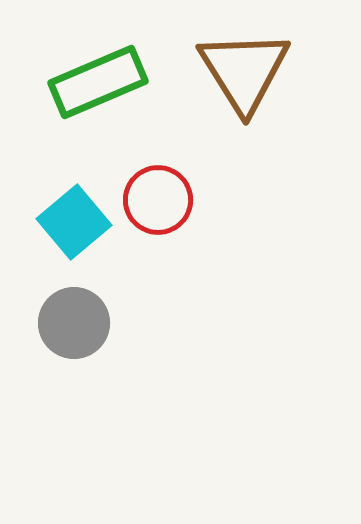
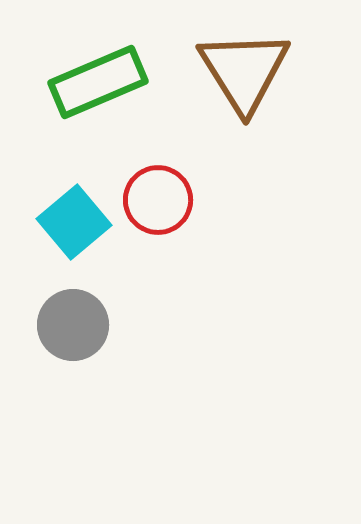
gray circle: moved 1 px left, 2 px down
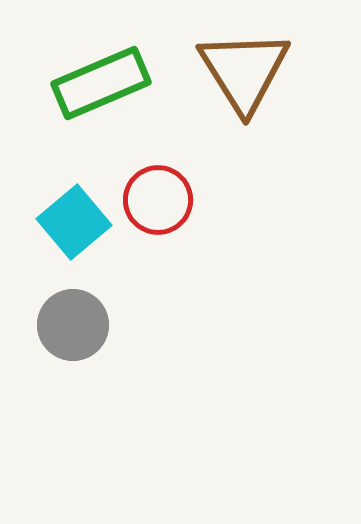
green rectangle: moved 3 px right, 1 px down
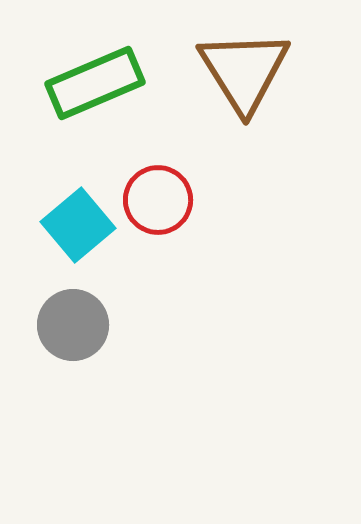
green rectangle: moved 6 px left
cyan square: moved 4 px right, 3 px down
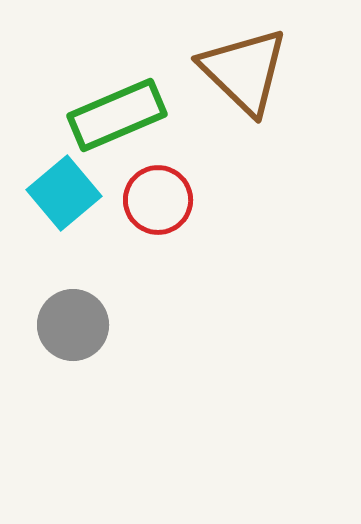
brown triangle: rotated 14 degrees counterclockwise
green rectangle: moved 22 px right, 32 px down
cyan square: moved 14 px left, 32 px up
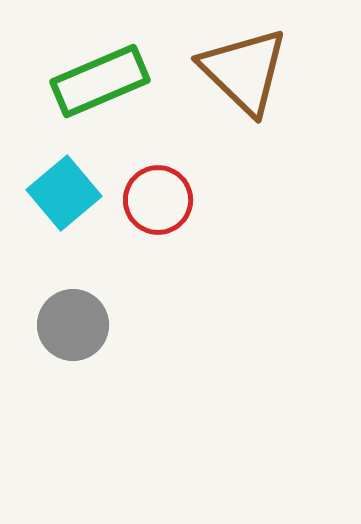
green rectangle: moved 17 px left, 34 px up
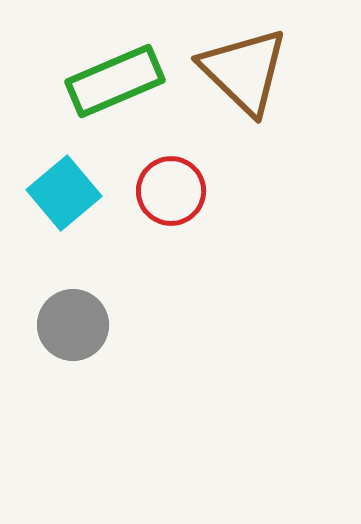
green rectangle: moved 15 px right
red circle: moved 13 px right, 9 px up
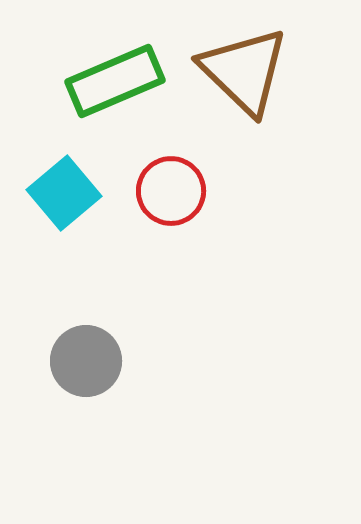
gray circle: moved 13 px right, 36 px down
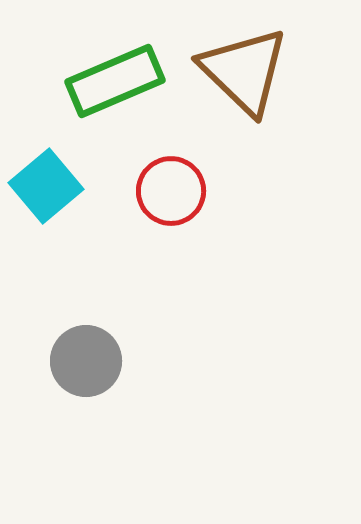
cyan square: moved 18 px left, 7 px up
